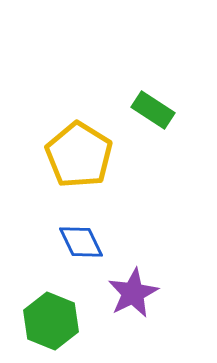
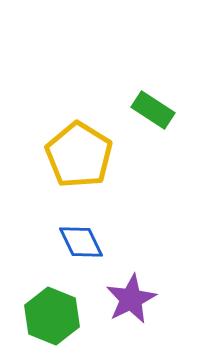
purple star: moved 2 px left, 6 px down
green hexagon: moved 1 px right, 5 px up
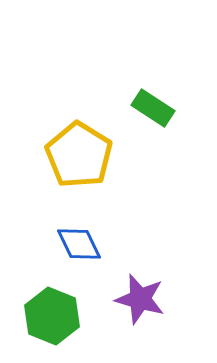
green rectangle: moved 2 px up
blue diamond: moved 2 px left, 2 px down
purple star: moved 9 px right; rotated 30 degrees counterclockwise
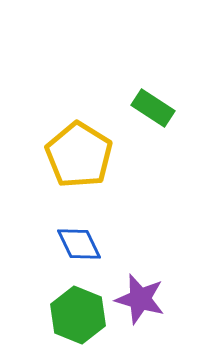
green hexagon: moved 26 px right, 1 px up
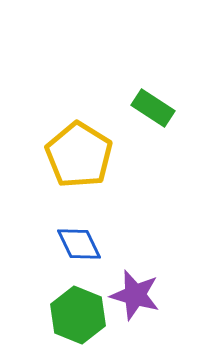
purple star: moved 5 px left, 4 px up
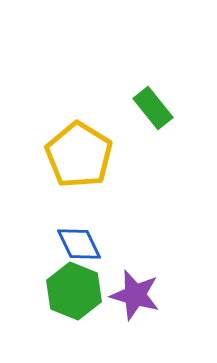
green rectangle: rotated 18 degrees clockwise
green hexagon: moved 4 px left, 24 px up
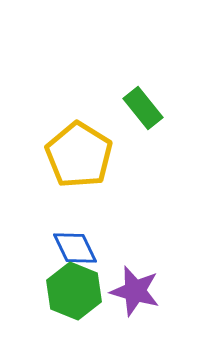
green rectangle: moved 10 px left
blue diamond: moved 4 px left, 4 px down
purple star: moved 4 px up
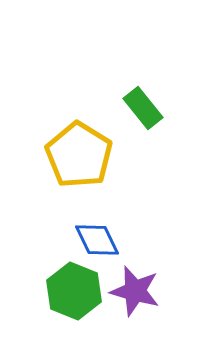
blue diamond: moved 22 px right, 8 px up
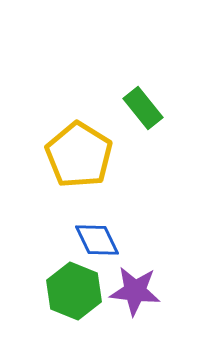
purple star: rotated 9 degrees counterclockwise
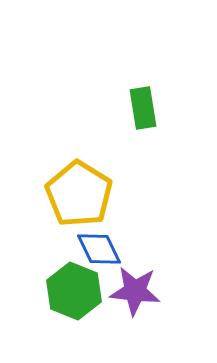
green rectangle: rotated 30 degrees clockwise
yellow pentagon: moved 39 px down
blue diamond: moved 2 px right, 9 px down
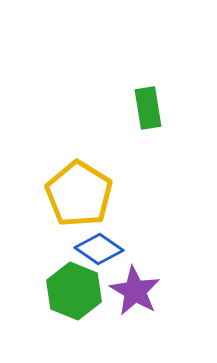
green rectangle: moved 5 px right
blue diamond: rotated 30 degrees counterclockwise
purple star: rotated 24 degrees clockwise
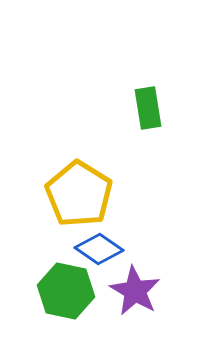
green hexagon: moved 8 px left; rotated 10 degrees counterclockwise
